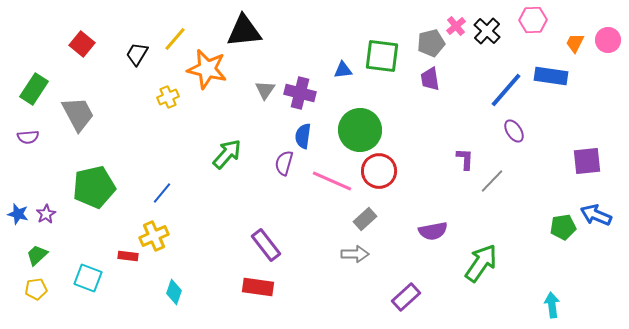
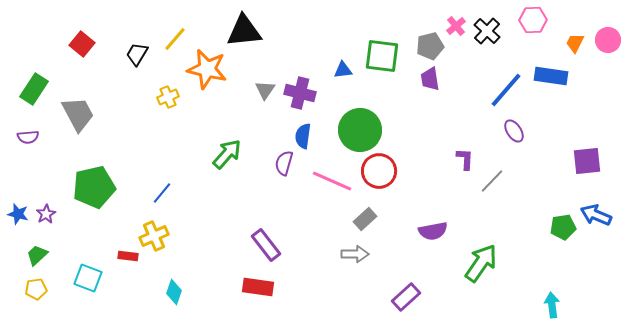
gray pentagon at (431, 43): moved 1 px left, 3 px down
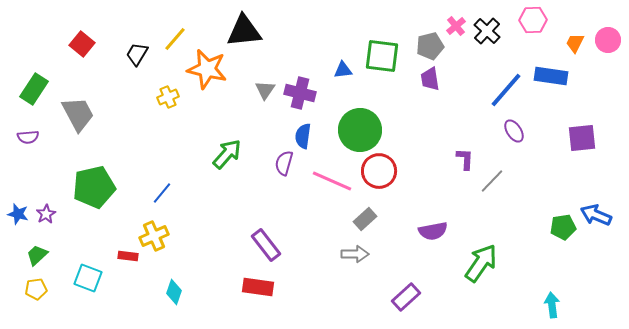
purple square at (587, 161): moved 5 px left, 23 px up
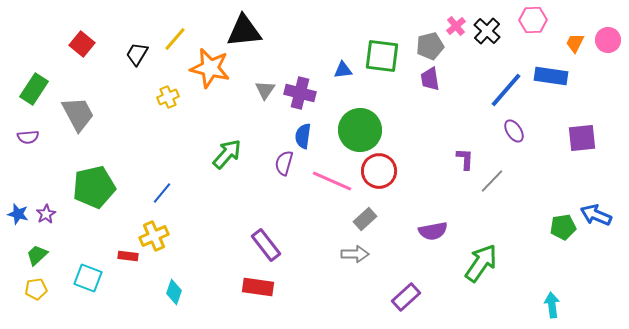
orange star at (207, 69): moved 3 px right, 1 px up
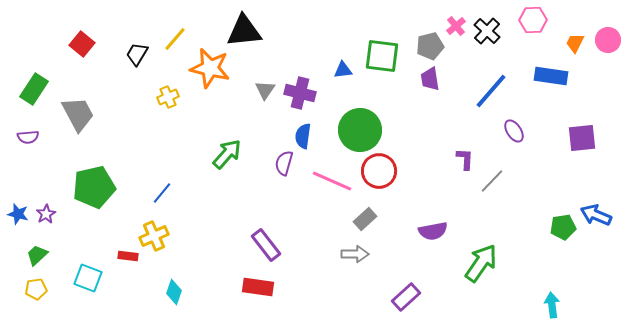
blue line at (506, 90): moved 15 px left, 1 px down
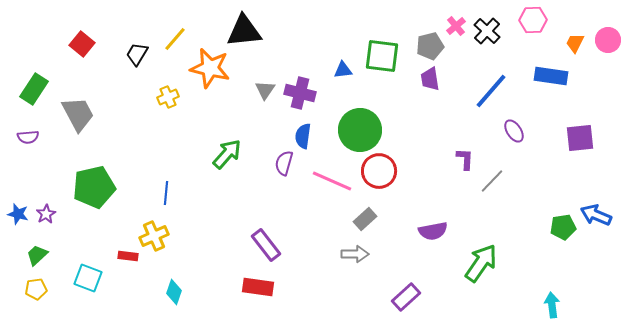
purple square at (582, 138): moved 2 px left
blue line at (162, 193): moved 4 px right; rotated 35 degrees counterclockwise
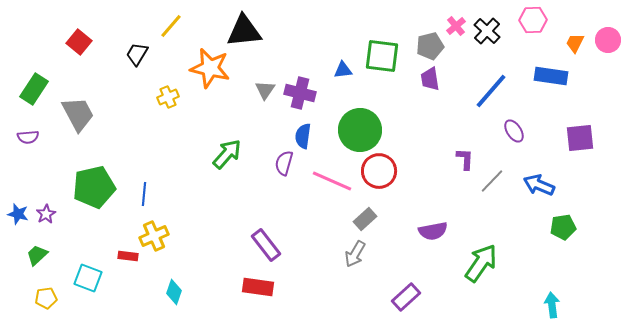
yellow line at (175, 39): moved 4 px left, 13 px up
red square at (82, 44): moved 3 px left, 2 px up
blue line at (166, 193): moved 22 px left, 1 px down
blue arrow at (596, 215): moved 57 px left, 30 px up
gray arrow at (355, 254): rotated 120 degrees clockwise
yellow pentagon at (36, 289): moved 10 px right, 9 px down
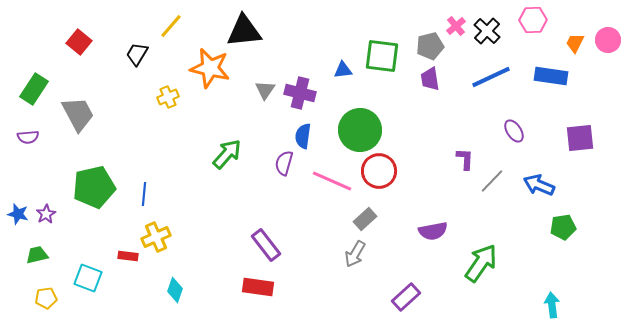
blue line at (491, 91): moved 14 px up; rotated 24 degrees clockwise
yellow cross at (154, 236): moved 2 px right, 1 px down
green trapezoid at (37, 255): rotated 30 degrees clockwise
cyan diamond at (174, 292): moved 1 px right, 2 px up
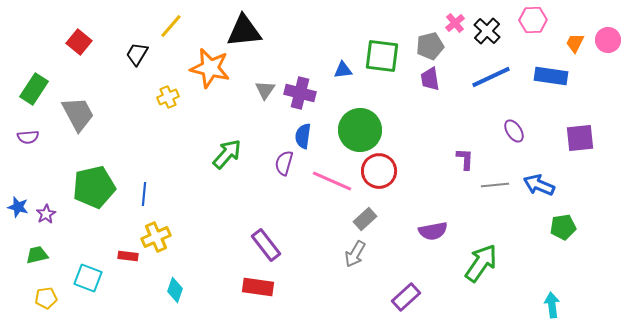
pink cross at (456, 26): moved 1 px left, 3 px up
gray line at (492, 181): moved 3 px right, 4 px down; rotated 40 degrees clockwise
blue star at (18, 214): moved 7 px up
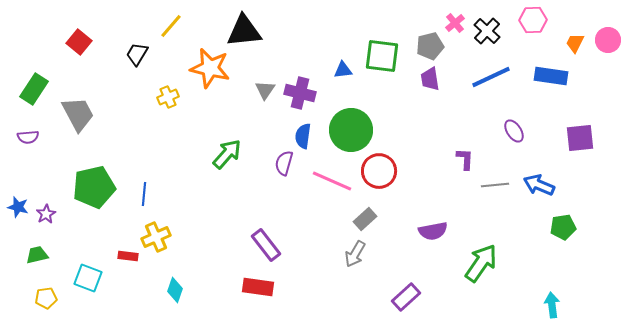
green circle at (360, 130): moved 9 px left
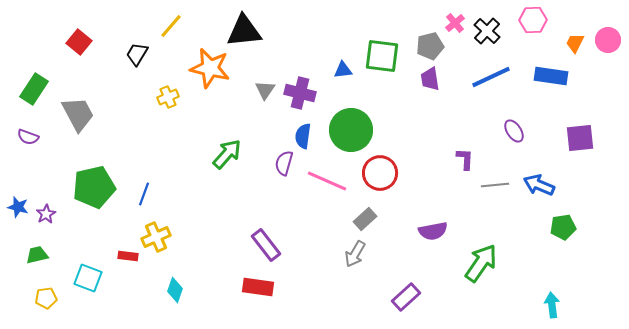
purple semicircle at (28, 137): rotated 25 degrees clockwise
red circle at (379, 171): moved 1 px right, 2 px down
pink line at (332, 181): moved 5 px left
blue line at (144, 194): rotated 15 degrees clockwise
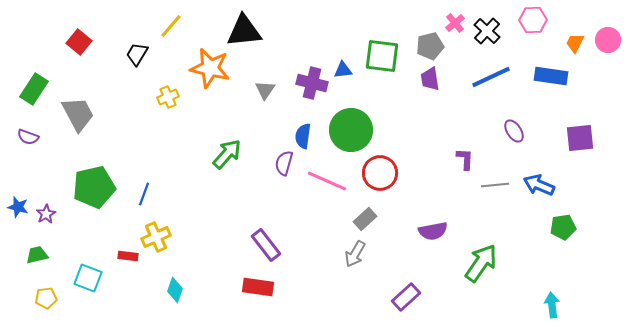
purple cross at (300, 93): moved 12 px right, 10 px up
